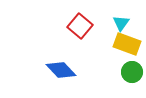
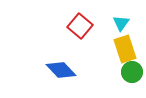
yellow rectangle: moved 2 px left, 5 px down; rotated 52 degrees clockwise
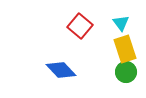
cyan triangle: rotated 12 degrees counterclockwise
green circle: moved 6 px left
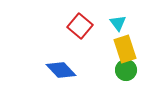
cyan triangle: moved 3 px left
green circle: moved 2 px up
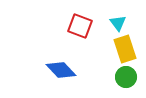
red square: rotated 20 degrees counterclockwise
green circle: moved 7 px down
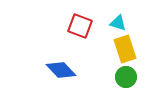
cyan triangle: rotated 36 degrees counterclockwise
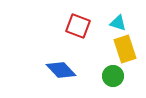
red square: moved 2 px left
green circle: moved 13 px left, 1 px up
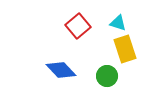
red square: rotated 30 degrees clockwise
green circle: moved 6 px left
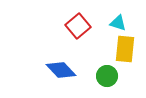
yellow rectangle: rotated 24 degrees clockwise
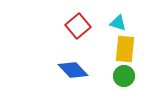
blue diamond: moved 12 px right
green circle: moved 17 px right
